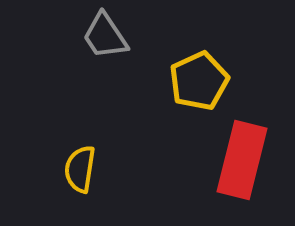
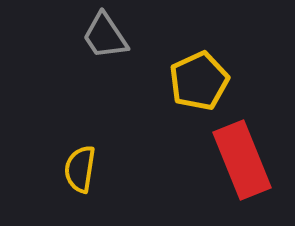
red rectangle: rotated 36 degrees counterclockwise
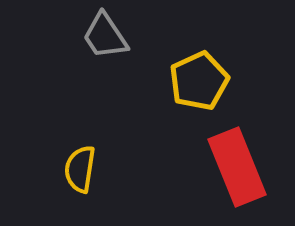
red rectangle: moved 5 px left, 7 px down
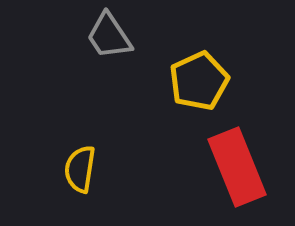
gray trapezoid: moved 4 px right
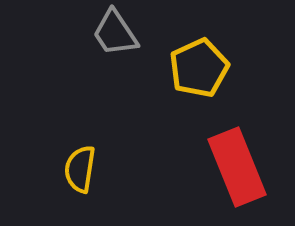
gray trapezoid: moved 6 px right, 3 px up
yellow pentagon: moved 13 px up
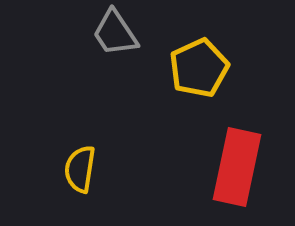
red rectangle: rotated 34 degrees clockwise
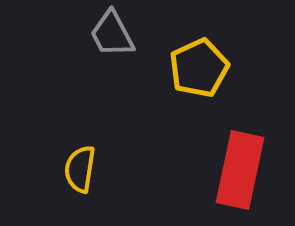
gray trapezoid: moved 3 px left, 1 px down; rotated 6 degrees clockwise
red rectangle: moved 3 px right, 3 px down
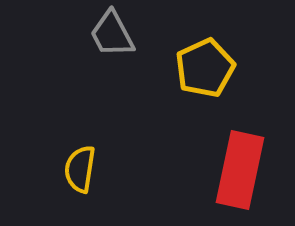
yellow pentagon: moved 6 px right
